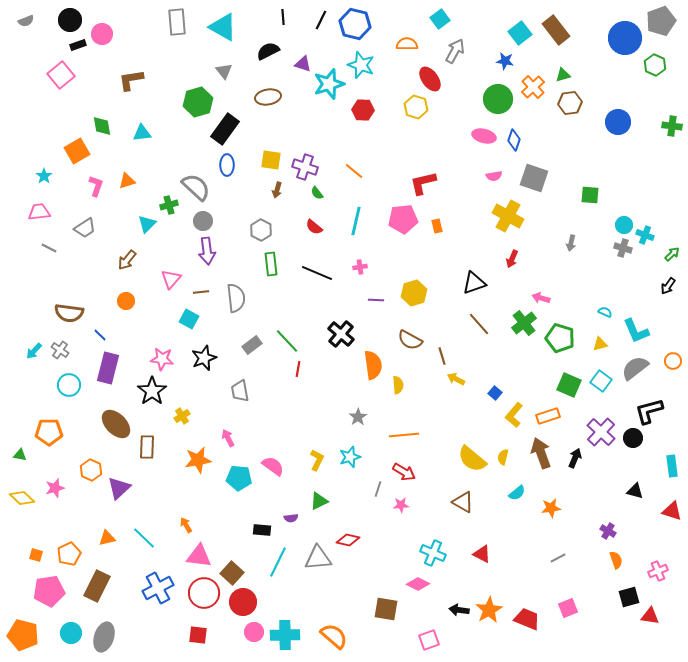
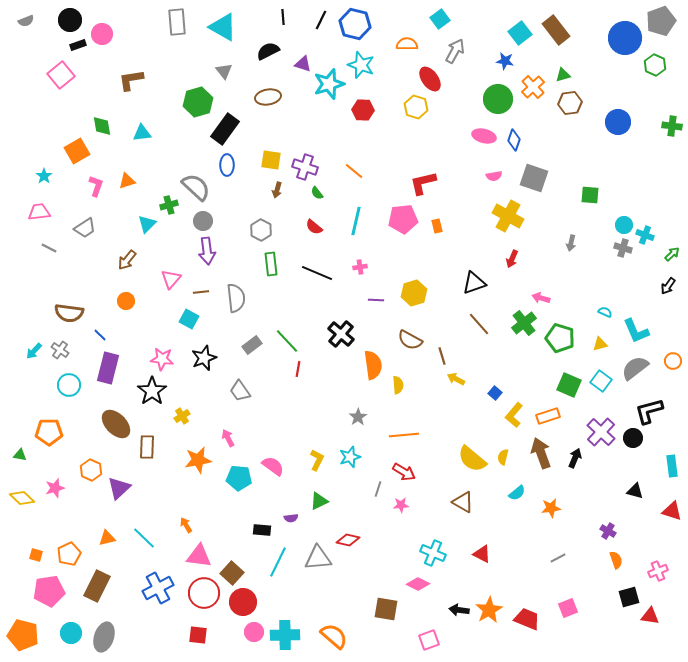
gray trapezoid at (240, 391): rotated 25 degrees counterclockwise
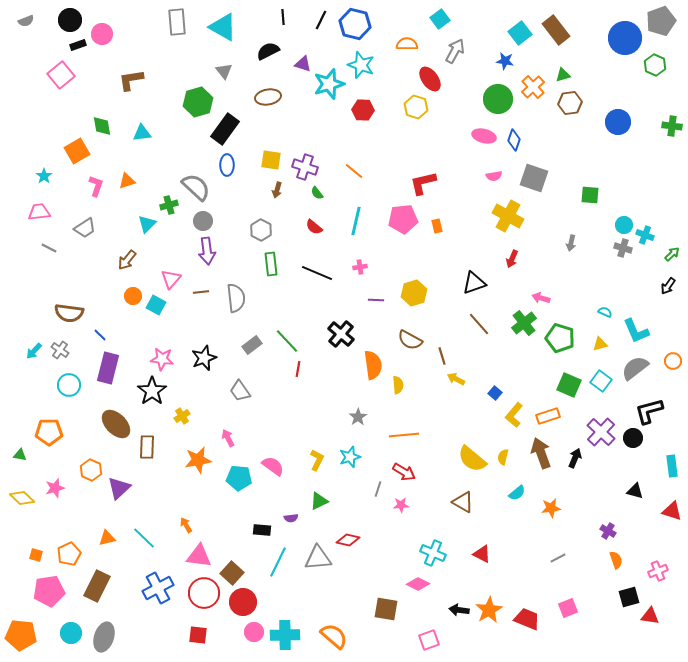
orange circle at (126, 301): moved 7 px right, 5 px up
cyan square at (189, 319): moved 33 px left, 14 px up
orange pentagon at (23, 635): moved 2 px left; rotated 8 degrees counterclockwise
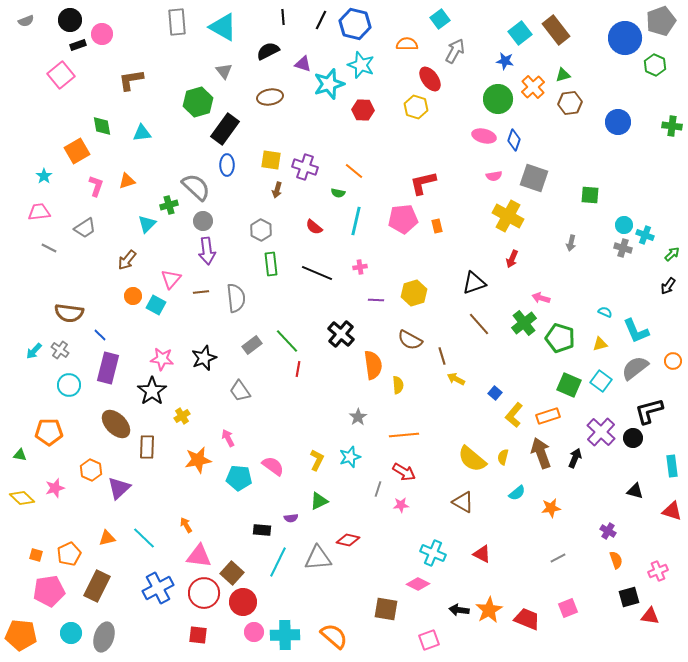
brown ellipse at (268, 97): moved 2 px right
green semicircle at (317, 193): moved 21 px right; rotated 40 degrees counterclockwise
